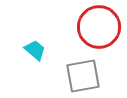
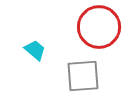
gray square: rotated 6 degrees clockwise
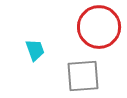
cyan trapezoid: rotated 30 degrees clockwise
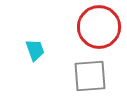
gray square: moved 7 px right
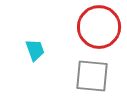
gray square: moved 2 px right; rotated 9 degrees clockwise
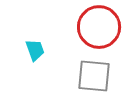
gray square: moved 2 px right
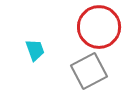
gray square: moved 5 px left, 5 px up; rotated 33 degrees counterclockwise
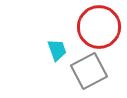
cyan trapezoid: moved 22 px right
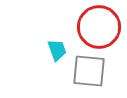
gray square: rotated 33 degrees clockwise
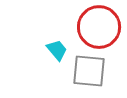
cyan trapezoid: rotated 20 degrees counterclockwise
